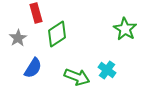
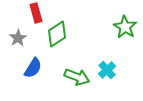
green star: moved 2 px up
cyan cross: rotated 12 degrees clockwise
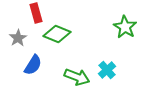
green diamond: rotated 56 degrees clockwise
blue semicircle: moved 3 px up
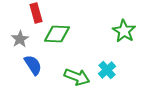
green star: moved 1 px left, 4 px down
green diamond: rotated 20 degrees counterclockwise
gray star: moved 2 px right, 1 px down
blue semicircle: rotated 65 degrees counterclockwise
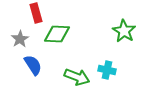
cyan cross: rotated 36 degrees counterclockwise
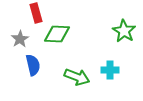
blue semicircle: rotated 20 degrees clockwise
cyan cross: moved 3 px right; rotated 12 degrees counterclockwise
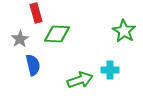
green arrow: moved 3 px right, 3 px down; rotated 40 degrees counterclockwise
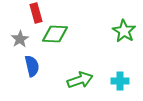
green diamond: moved 2 px left
blue semicircle: moved 1 px left, 1 px down
cyan cross: moved 10 px right, 11 px down
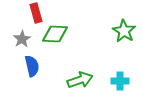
gray star: moved 2 px right
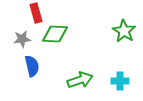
gray star: rotated 24 degrees clockwise
